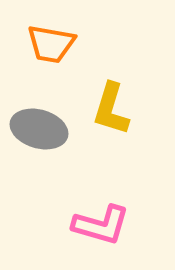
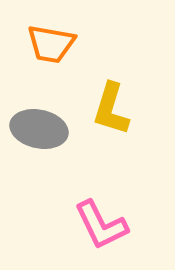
gray ellipse: rotated 4 degrees counterclockwise
pink L-shape: rotated 48 degrees clockwise
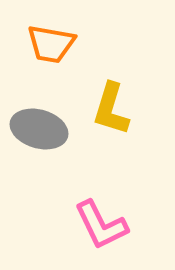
gray ellipse: rotated 4 degrees clockwise
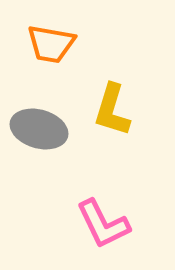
yellow L-shape: moved 1 px right, 1 px down
pink L-shape: moved 2 px right, 1 px up
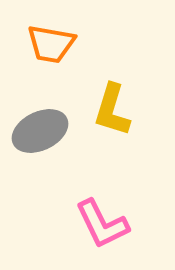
gray ellipse: moved 1 px right, 2 px down; rotated 42 degrees counterclockwise
pink L-shape: moved 1 px left
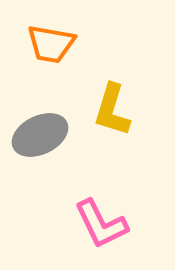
gray ellipse: moved 4 px down
pink L-shape: moved 1 px left
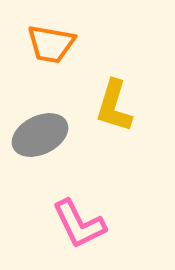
yellow L-shape: moved 2 px right, 4 px up
pink L-shape: moved 22 px left
